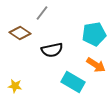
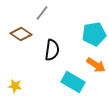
brown diamond: moved 1 px right, 1 px down
black semicircle: rotated 70 degrees counterclockwise
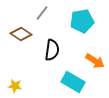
cyan pentagon: moved 12 px left, 13 px up
orange arrow: moved 1 px left, 4 px up
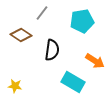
brown diamond: moved 1 px down
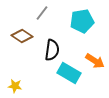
brown diamond: moved 1 px right, 1 px down
cyan rectangle: moved 4 px left, 9 px up
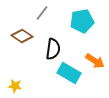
black semicircle: moved 1 px right, 1 px up
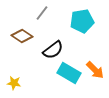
black semicircle: moved 1 px down; rotated 45 degrees clockwise
orange arrow: moved 9 px down; rotated 12 degrees clockwise
yellow star: moved 1 px left, 3 px up
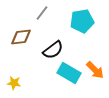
brown diamond: moved 1 px left, 1 px down; rotated 40 degrees counterclockwise
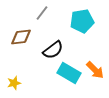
yellow star: rotated 24 degrees counterclockwise
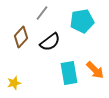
brown diamond: rotated 40 degrees counterclockwise
black semicircle: moved 3 px left, 8 px up
cyan rectangle: rotated 50 degrees clockwise
